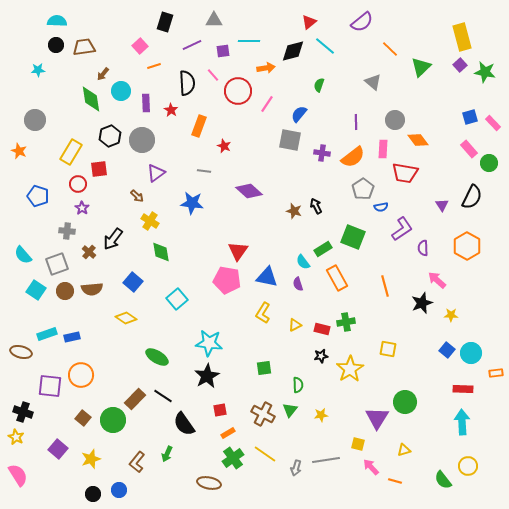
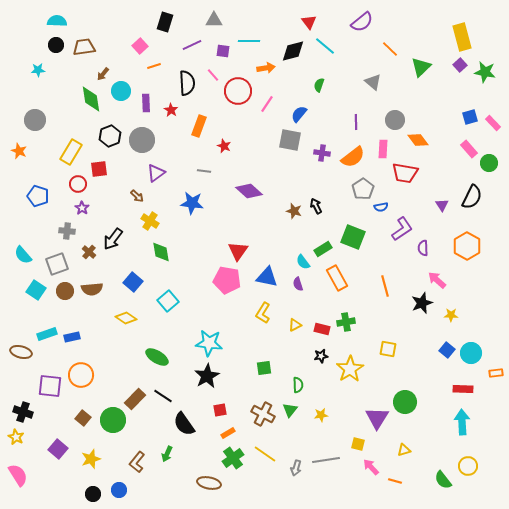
red triangle at (309, 22): rotated 28 degrees counterclockwise
purple square at (223, 51): rotated 16 degrees clockwise
cyan square at (177, 299): moved 9 px left, 2 px down
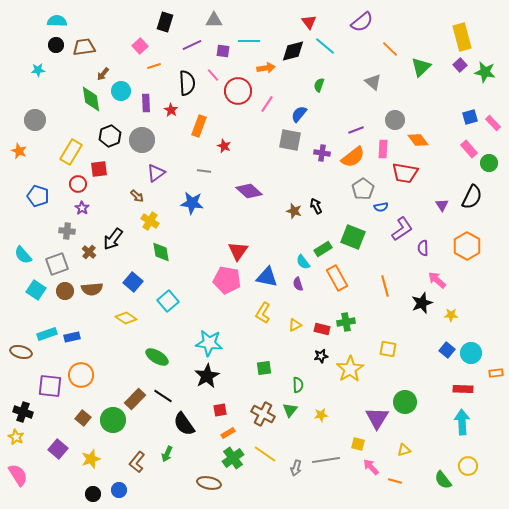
purple line at (356, 122): moved 8 px down; rotated 70 degrees clockwise
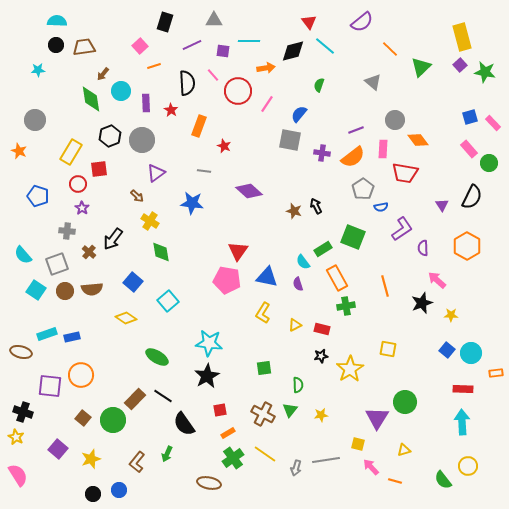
green cross at (346, 322): moved 16 px up
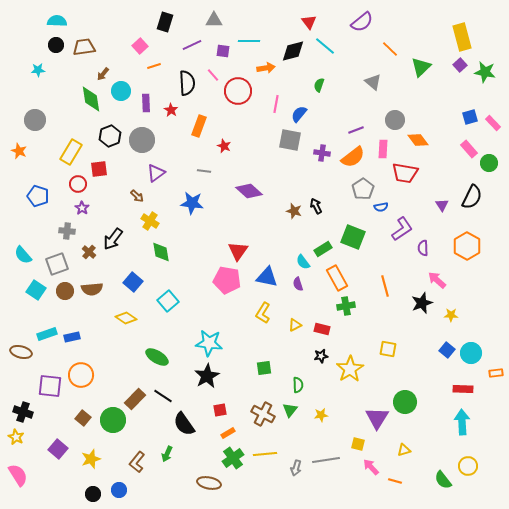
pink line at (267, 104): moved 9 px right; rotated 24 degrees counterclockwise
yellow line at (265, 454): rotated 40 degrees counterclockwise
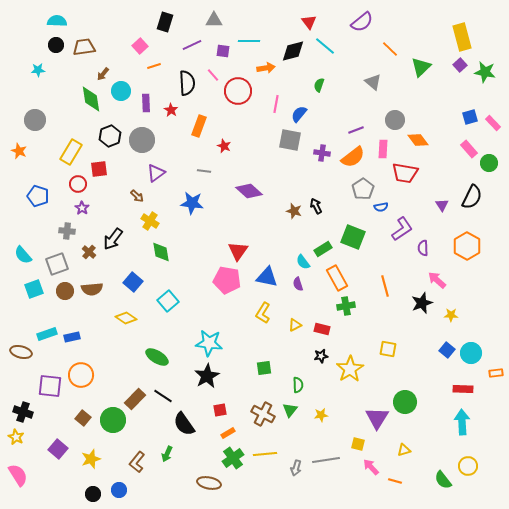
cyan square at (36, 290): moved 2 px left, 1 px up; rotated 36 degrees clockwise
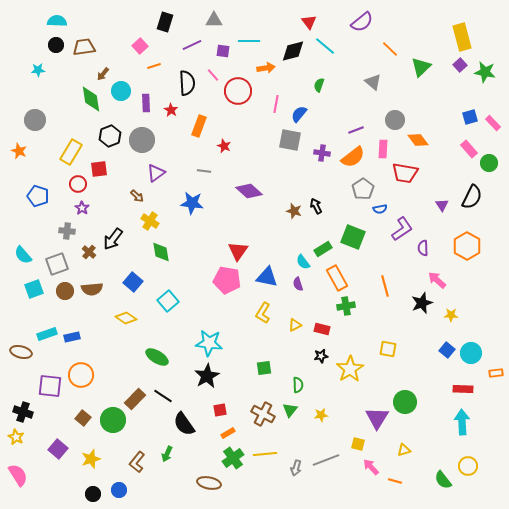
blue semicircle at (381, 207): moved 1 px left, 2 px down
gray line at (326, 460): rotated 12 degrees counterclockwise
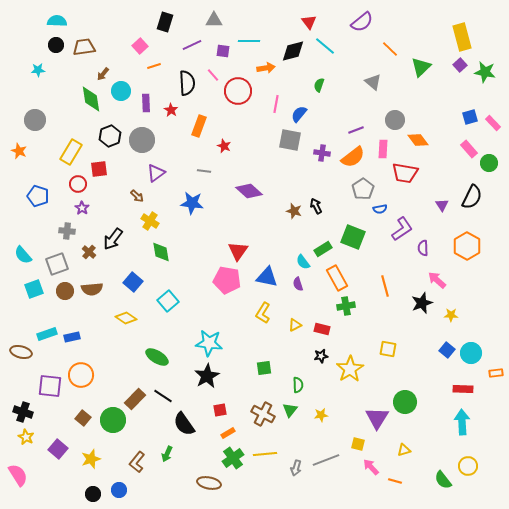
yellow star at (16, 437): moved 10 px right
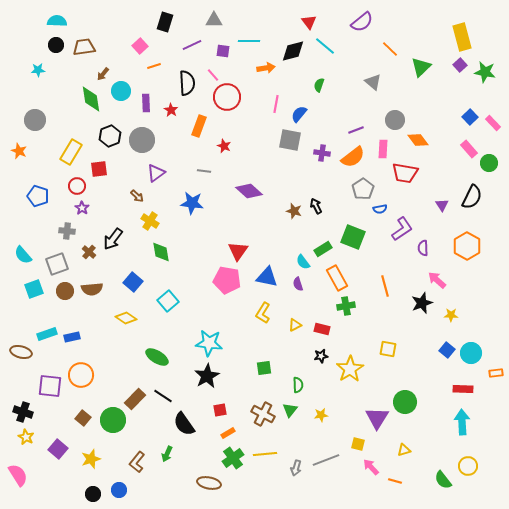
red circle at (238, 91): moved 11 px left, 6 px down
blue square at (470, 117): rotated 28 degrees counterclockwise
red circle at (78, 184): moved 1 px left, 2 px down
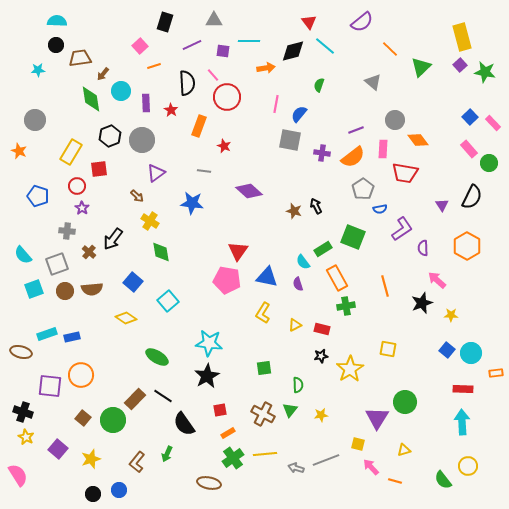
brown trapezoid at (84, 47): moved 4 px left, 11 px down
gray arrow at (296, 468): rotated 91 degrees clockwise
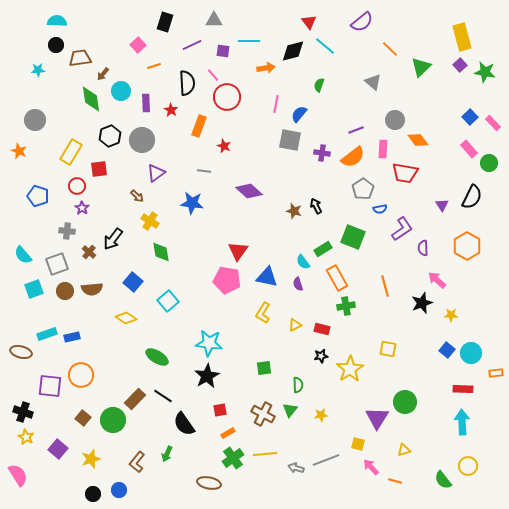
pink square at (140, 46): moved 2 px left, 1 px up
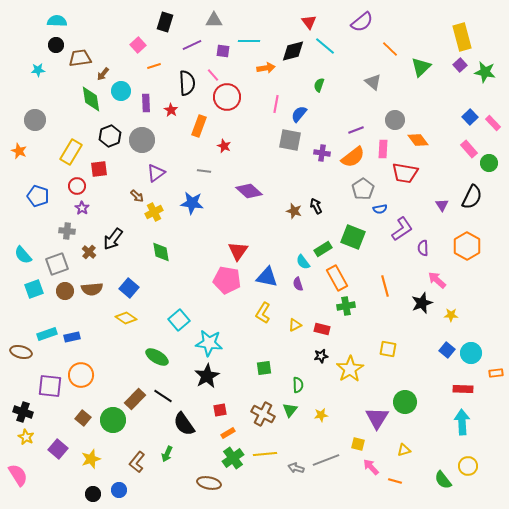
yellow cross at (150, 221): moved 4 px right, 9 px up; rotated 30 degrees clockwise
blue square at (133, 282): moved 4 px left, 6 px down
cyan square at (168, 301): moved 11 px right, 19 px down
